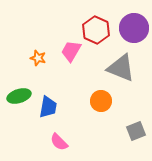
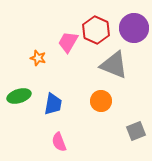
pink trapezoid: moved 3 px left, 9 px up
gray triangle: moved 7 px left, 3 px up
blue trapezoid: moved 5 px right, 3 px up
pink semicircle: rotated 24 degrees clockwise
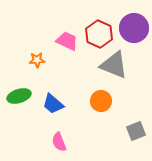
red hexagon: moved 3 px right, 4 px down
pink trapezoid: moved 1 px left, 1 px up; rotated 85 degrees clockwise
orange star: moved 1 px left, 2 px down; rotated 21 degrees counterclockwise
blue trapezoid: rotated 120 degrees clockwise
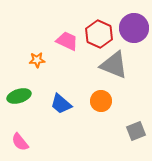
blue trapezoid: moved 8 px right
pink semicircle: moved 39 px left; rotated 18 degrees counterclockwise
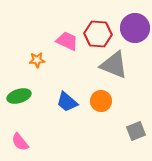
purple circle: moved 1 px right
red hexagon: moved 1 px left; rotated 20 degrees counterclockwise
blue trapezoid: moved 6 px right, 2 px up
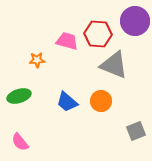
purple circle: moved 7 px up
pink trapezoid: rotated 10 degrees counterclockwise
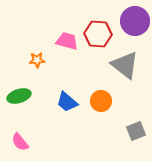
gray triangle: moved 11 px right; rotated 16 degrees clockwise
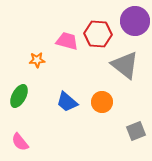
green ellipse: rotated 45 degrees counterclockwise
orange circle: moved 1 px right, 1 px down
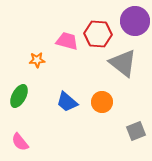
gray triangle: moved 2 px left, 2 px up
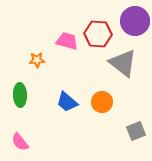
green ellipse: moved 1 px right, 1 px up; rotated 30 degrees counterclockwise
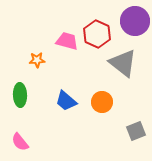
red hexagon: moved 1 px left; rotated 20 degrees clockwise
blue trapezoid: moved 1 px left, 1 px up
